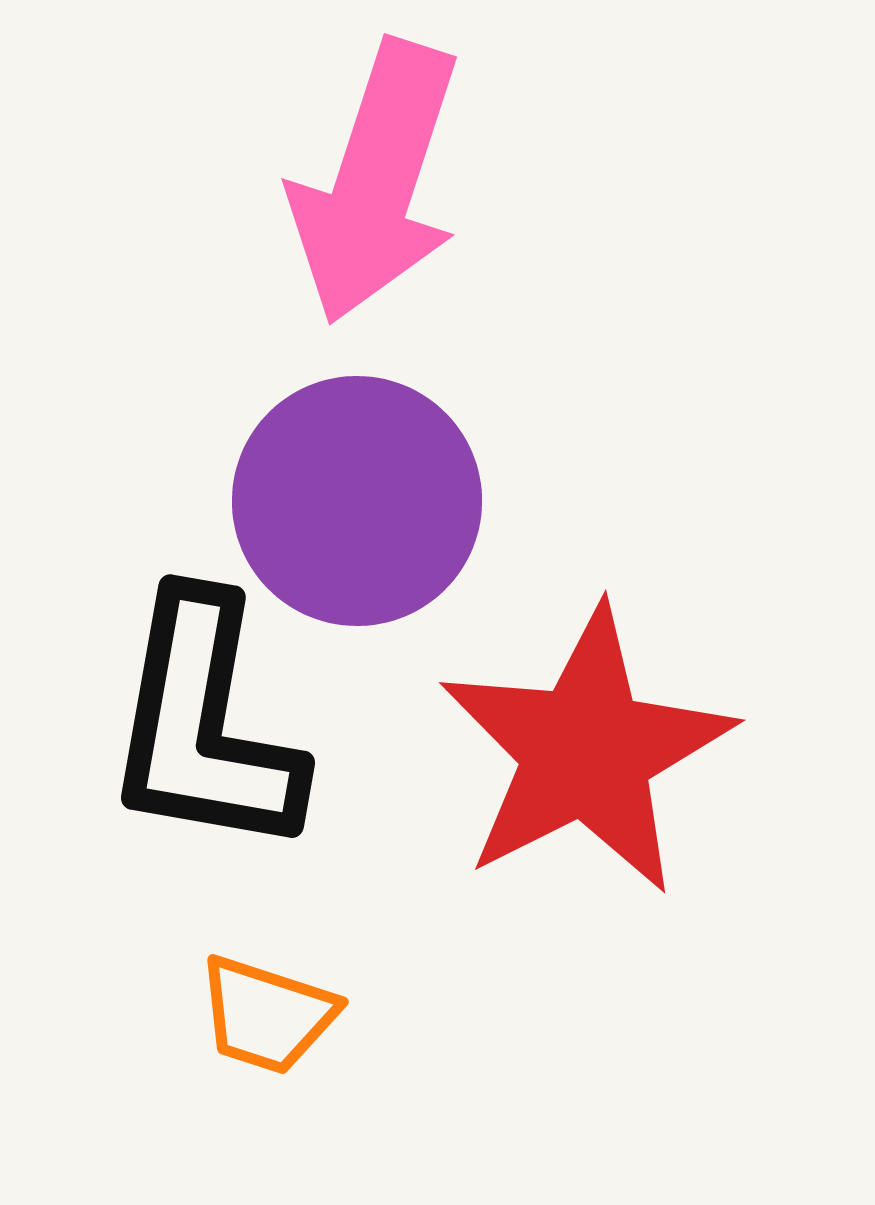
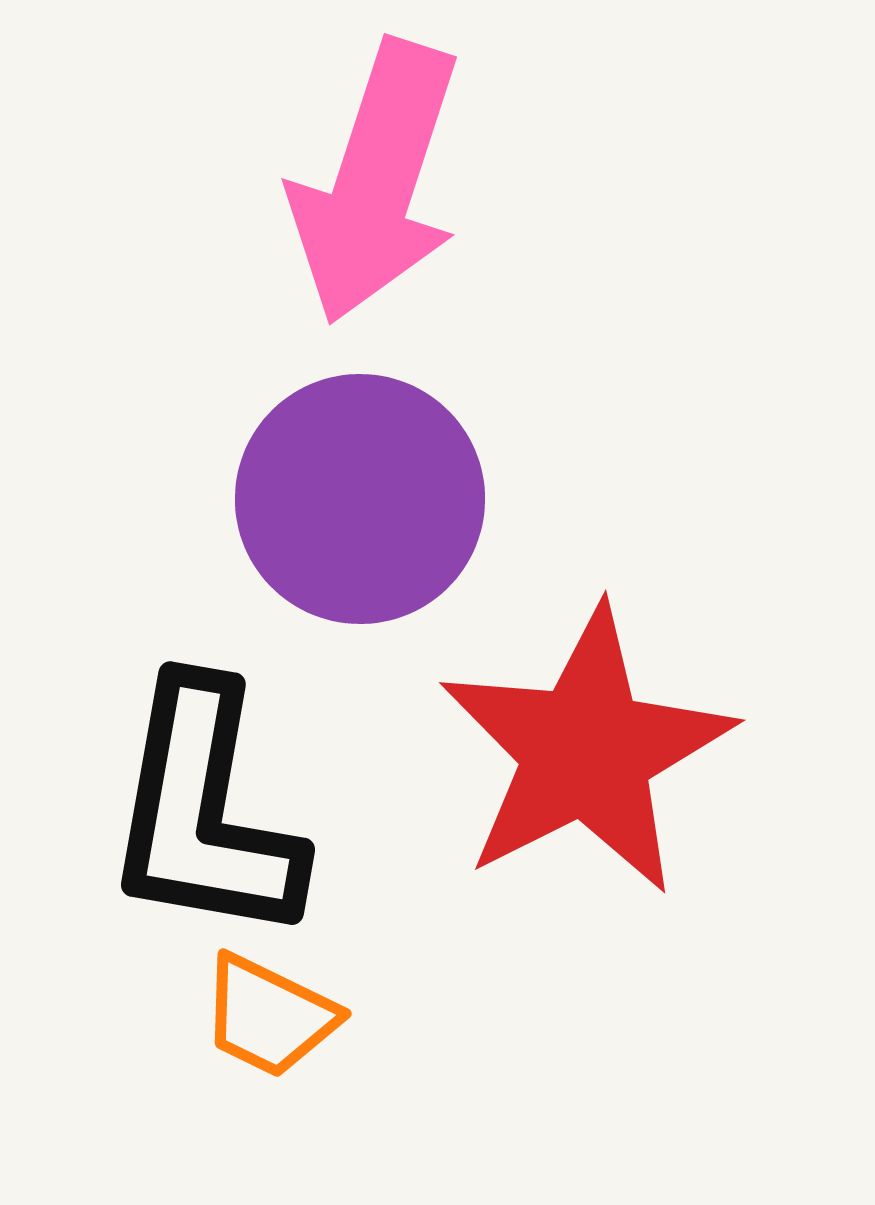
purple circle: moved 3 px right, 2 px up
black L-shape: moved 87 px down
orange trapezoid: moved 2 px right, 1 px down; rotated 8 degrees clockwise
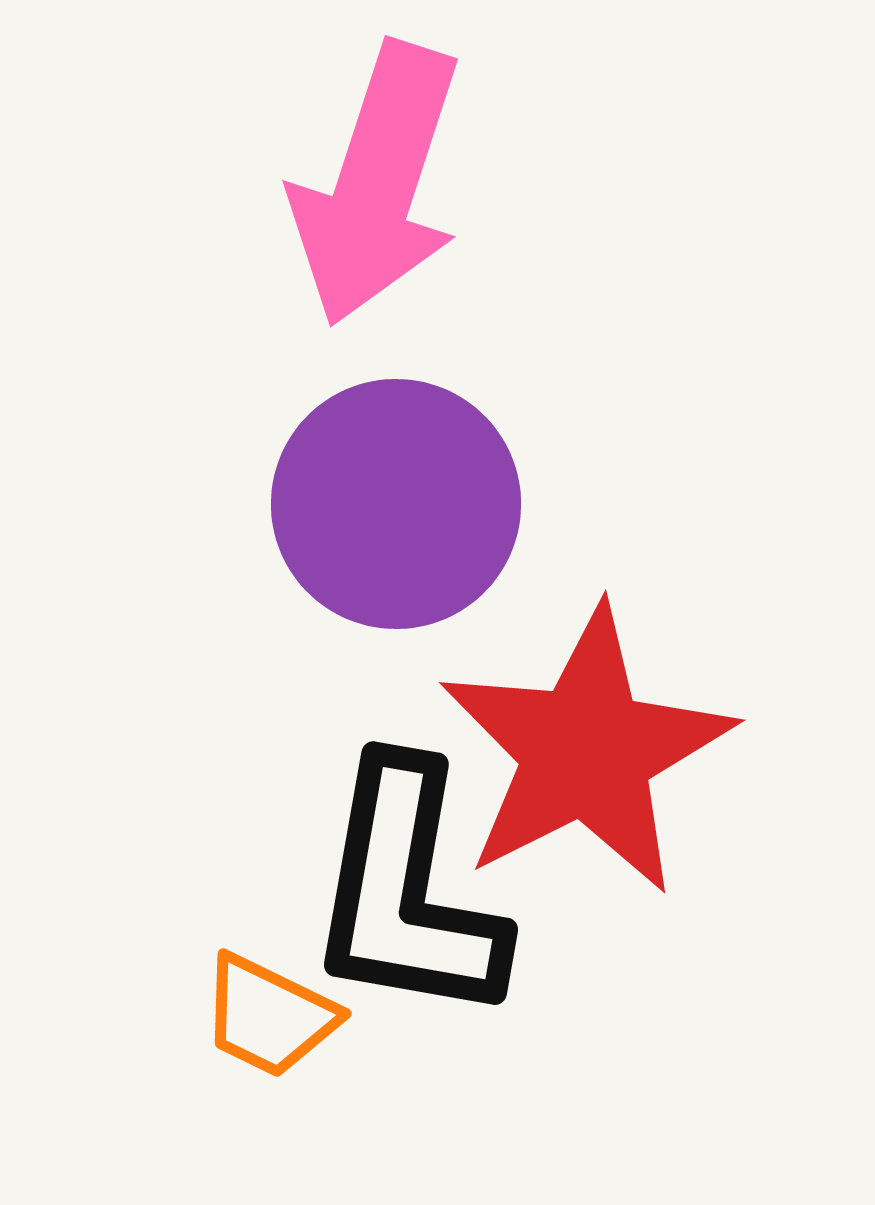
pink arrow: moved 1 px right, 2 px down
purple circle: moved 36 px right, 5 px down
black L-shape: moved 203 px right, 80 px down
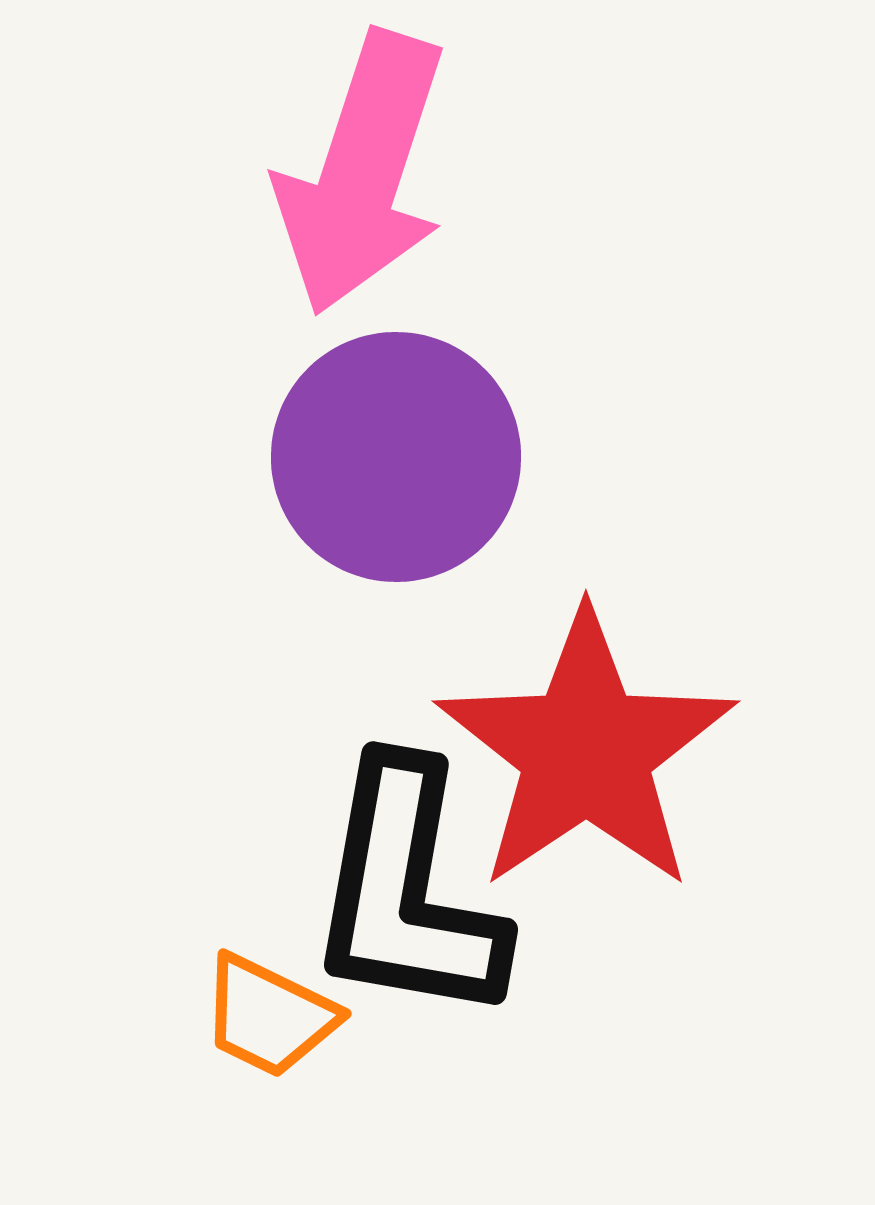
pink arrow: moved 15 px left, 11 px up
purple circle: moved 47 px up
red star: rotated 7 degrees counterclockwise
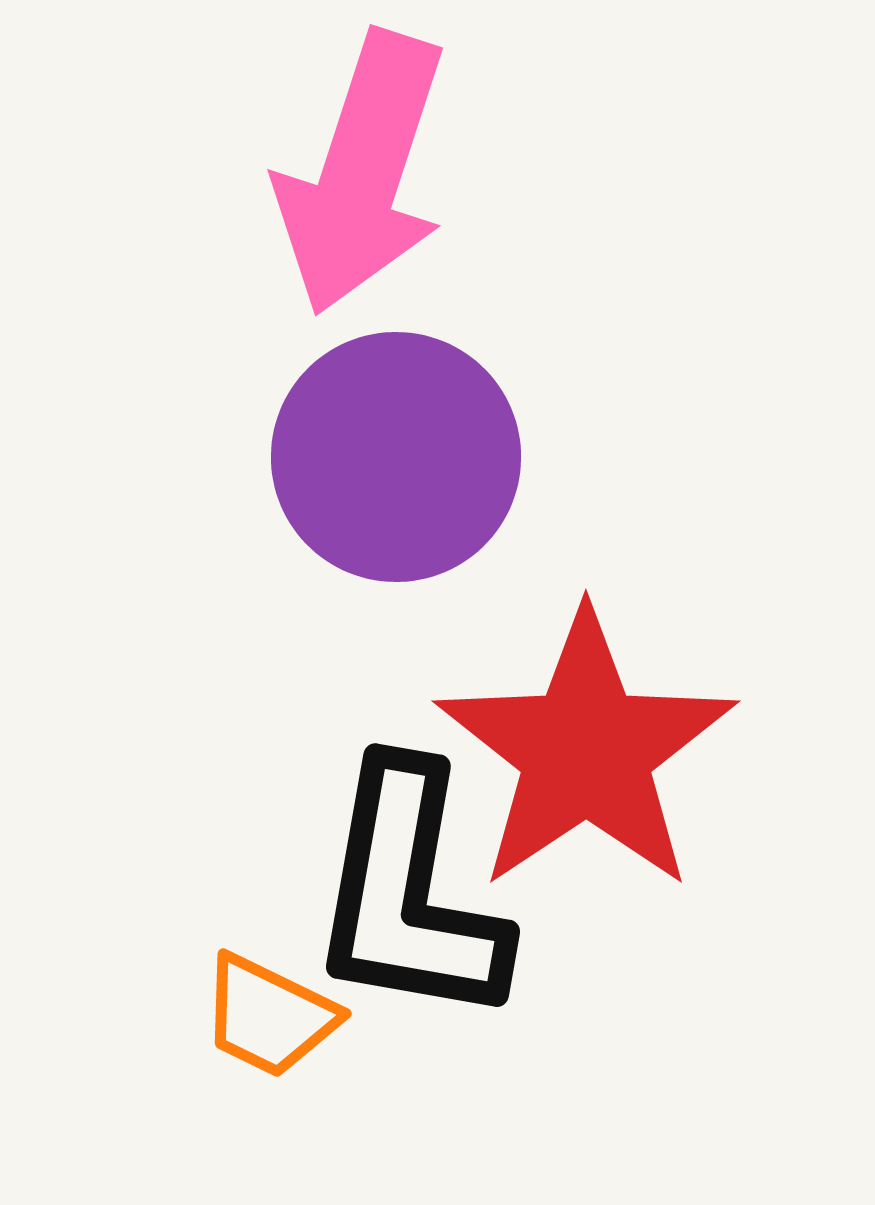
black L-shape: moved 2 px right, 2 px down
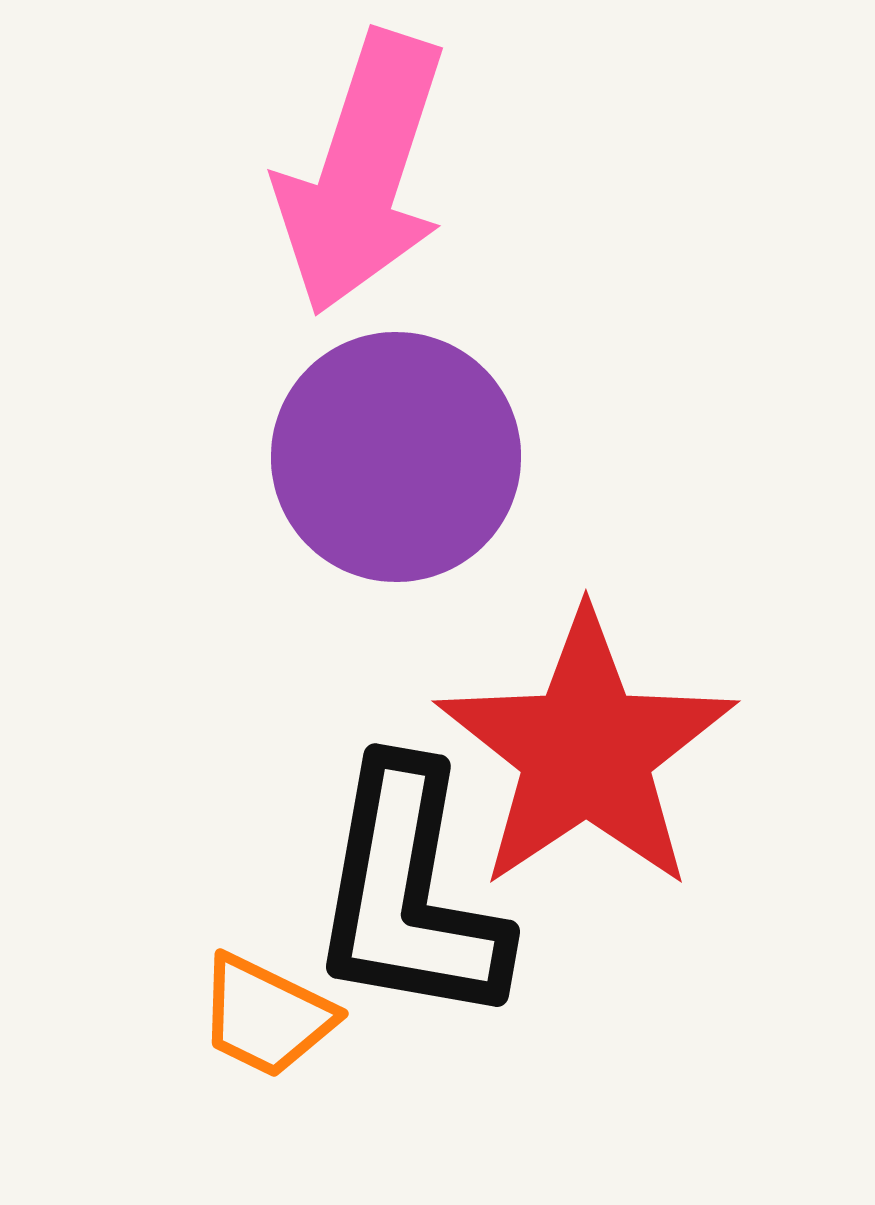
orange trapezoid: moved 3 px left
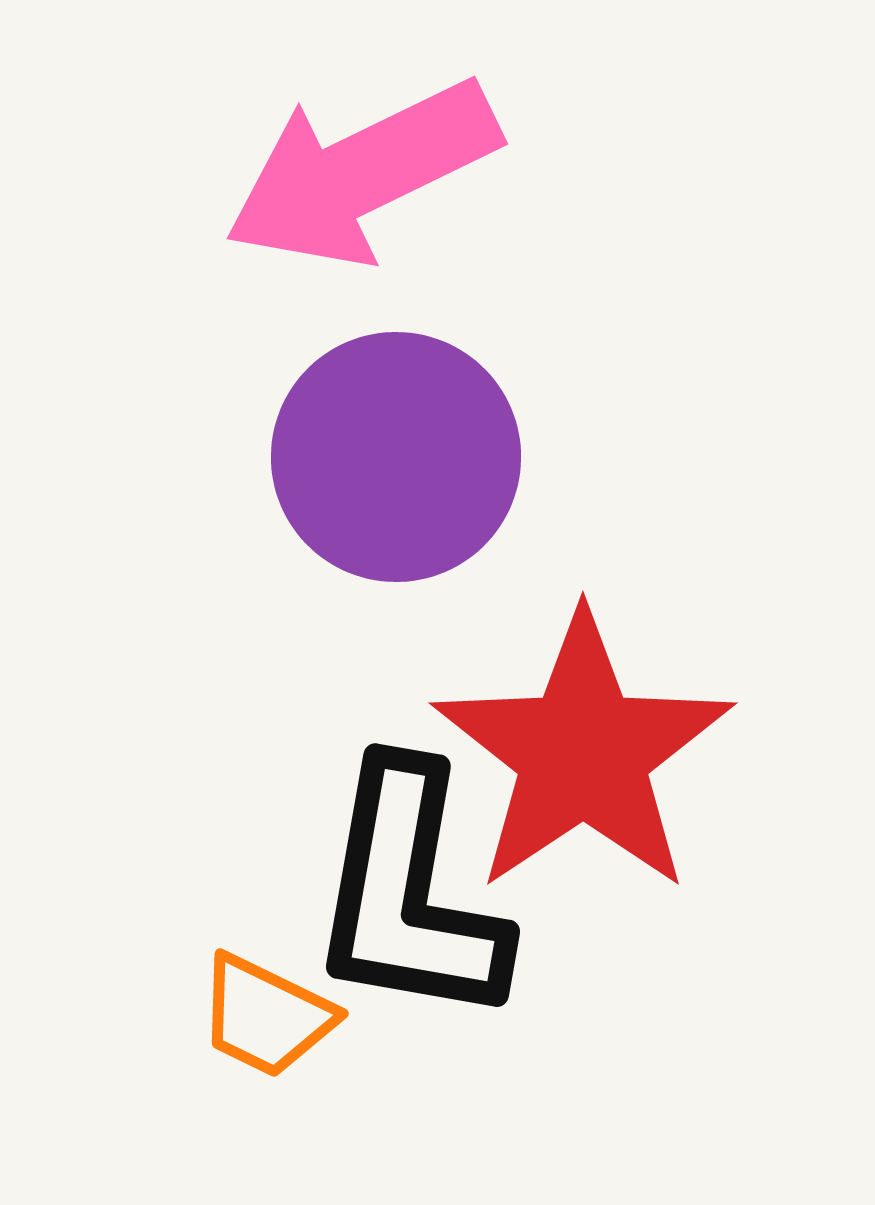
pink arrow: rotated 46 degrees clockwise
red star: moved 3 px left, 2 px down
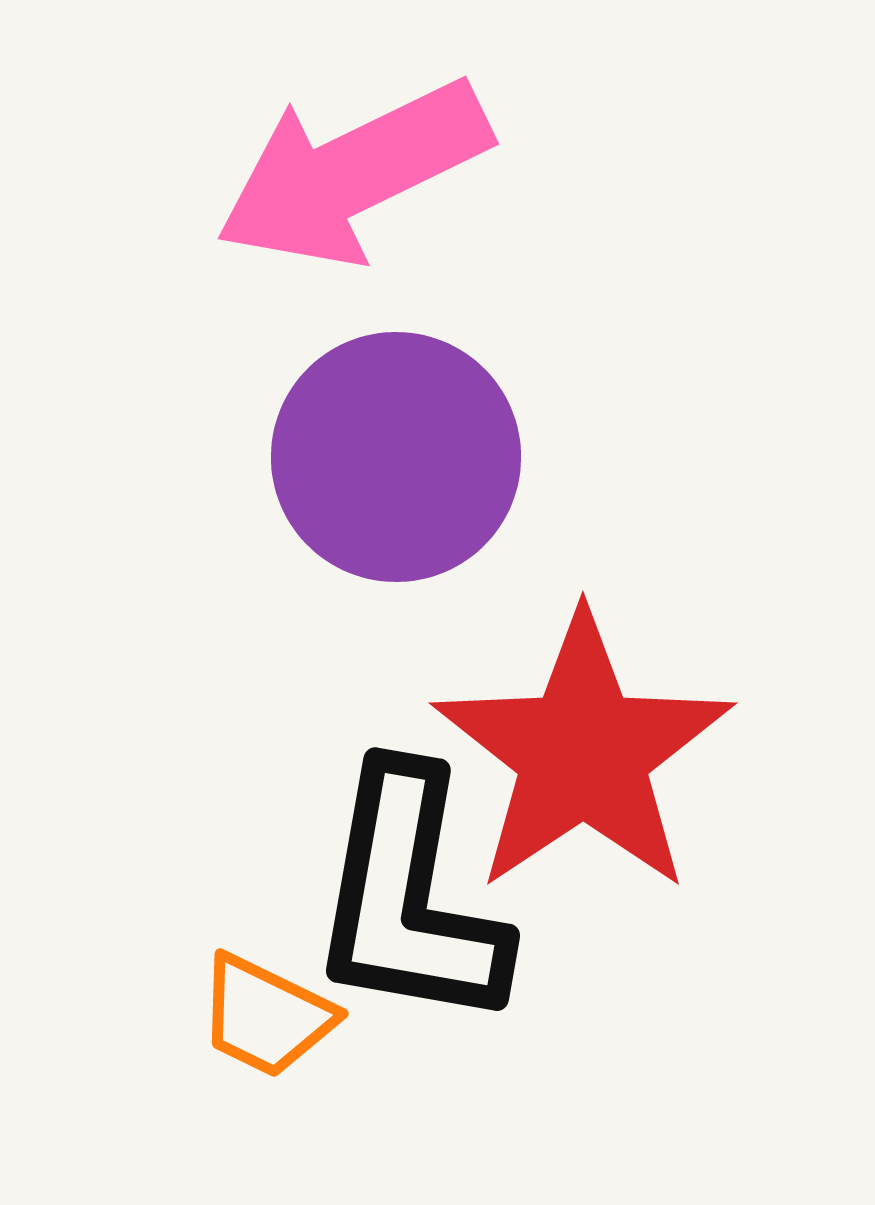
pink arrow: moved 9 px left
black L-shape: moved 4 px down
